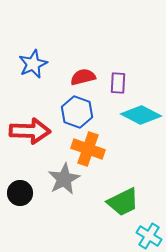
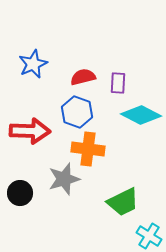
orange cross: rotated 12 degrees counterclockwise
gray star: rotated 12 degrees clockwise
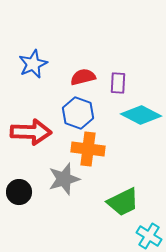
blue hexagon: moved 1 px right, 1 px down
red arrow: moved 1 px right, 1 px down
black circle: moved 1 px left, 1 px up
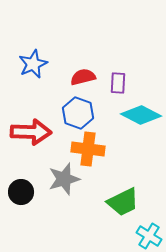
black circle: moved 2 px right
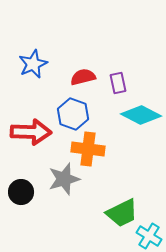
purple rectangle: rotated 15 degrees counterclockwise
blue hexagon: moved 5 px left, 1 px down
green trapezoid: moved 1 px left, 11 px down
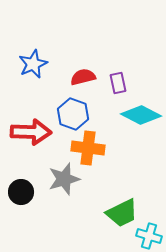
orange cross: moved 1 px up
cyan cross: rotated 15 degrees counterclockwise
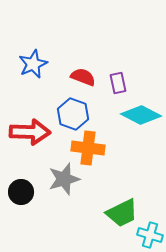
red semicircle: rotated 35 degrees clockwise
red arrow: moved 1 px left
cyan cross: moved 1 px right, 1 px up
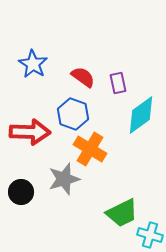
blue star: rotated 16 degrees counterclockwise
red semicircle: rotated 15 degrees clockwise
cyan diamond: rotated 63 degrees counterclockwise
orange cross: moved 2 px right, 1 px down; rotated 24 degrees clockwise
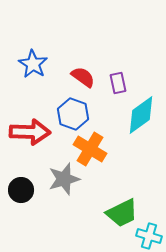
black circle: moved 2 px up
cyan cross: moved 1 px left, 1 px down
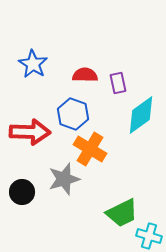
red semicircle: moved 2 px right, 2 px up; rotated 35 degrees counterclockwise
black circle: moved 1 px right, 2 px down
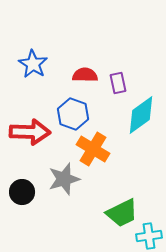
orange cross: moved 3 px right
cyan cross: rotated 25 degrees counterclockwise
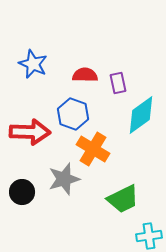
blue star: rotated 8 degrees counterclockwise
green trapezoid: moved 1 px right, 14 px up
